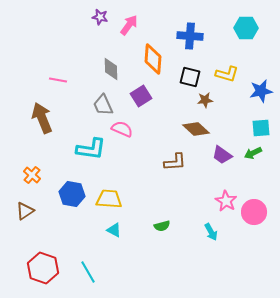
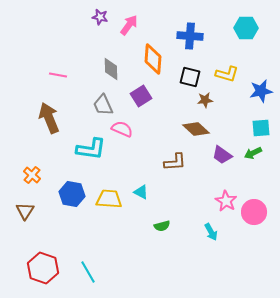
pink line: moved 5 px up
brown arrow: moved 7 px right
brown triangle: rotated 24 degrees counterclockwise
cyan triangle: moved 27 px right, 38 px up
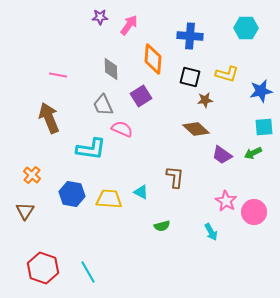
purple star: rotated 14 degrees counterclockwise
cyan square: moved 3 px right, 1 px up
brown L-shape: moved 15 px down; rotated 80 degrees counterclockwise
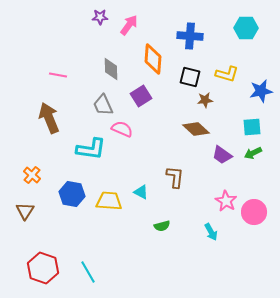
cyan square: moved 12 px left
yellow trapezoid: moved 2 px down
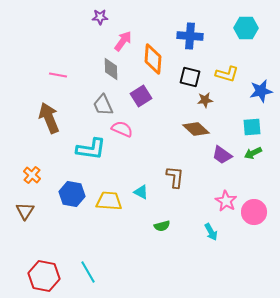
pink arrow: moved 6 px left, 16 px down
red hexagon: moved 1 px right, 8 px down; rotated 8 degrees counterclockwise
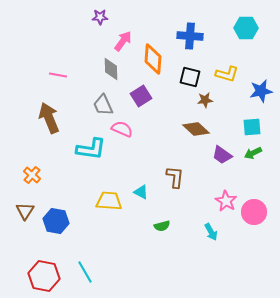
blue hexagon: moved 16 px left, 27 px down
cyan line: moved 3 px left
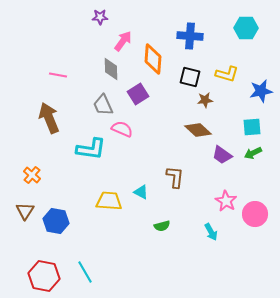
purple square: moved 3 px left, 2 px up
brown diamond: moved 2 px right, 1 px down
pink circle: moved 1 px right, 2 px down
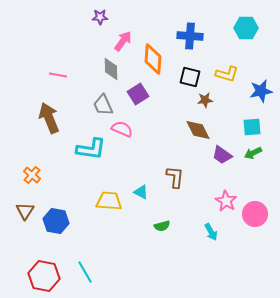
brown diamond: rotated 20 degrees clockwise
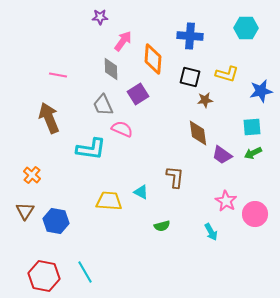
brown diamond: moved 3 px down; rotated 20 degrees clockwise
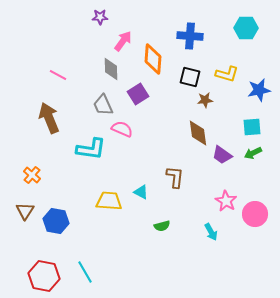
pink line: rotated 18 degrees clockwise
blue star: moved 2 px left, 1 px up
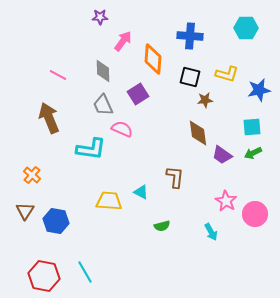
gray diamond: moved 8 px left, 2 px down
